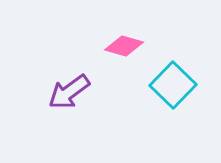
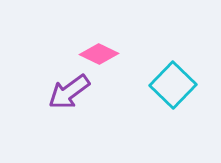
pink diamond: moved 25 px left, 8 px down; rotated 9 degrees clockwise
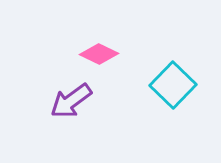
purple arrow: moved 2 px right, 9 px down
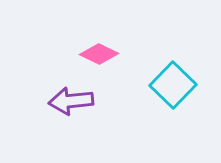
purple arrow: rotated 30 degrees clockwise
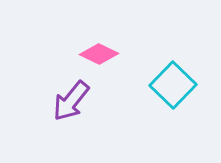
purple arrow: rotated 45 degrees counterclockwise
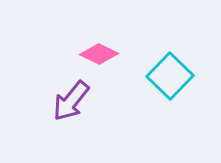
cyan square: moved 3 px left, 9 px up
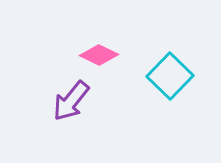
pink diamond: moved 1 px down
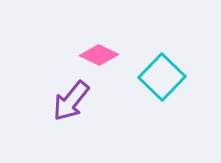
cyan square: moved 8 px left, 1 px down
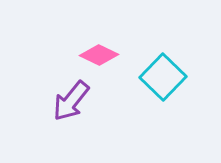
cyan square: moved 1 px right
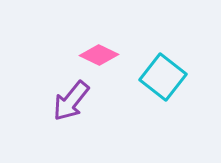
cyan square: rotated 6 degrees counterclockwise
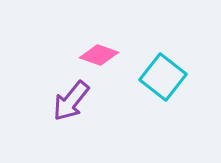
pink diamond: rotated 6 degrees counterclockwise
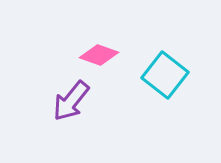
cyan square: moved 2 px right, 2 px up
